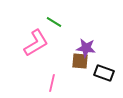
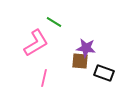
pink line: moved 8 px left, 5 px up
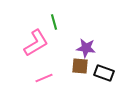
green line: rotated 42 degrees clockwise
brown square: moved 5 px down
pink line: rotated 54 degrees clockwise
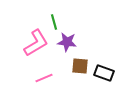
purple star: moved 19 px left, 6 px up
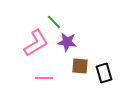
green line: rotated 28 degrees counterclockwise
black rectangle: rotated 54 degrees clockwise
pink line: rotated 24 degrees clockwise
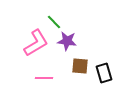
purple star: moved 1 px up
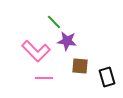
pink L-shape: moved 8 px down; rotated 76 degrees clockwise
black rectangle: moved 3 px right, 4 px down
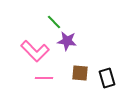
pink L-shape: moved 1 px left
brown square: moved 7 px down
black rectangle: moved 1 px down
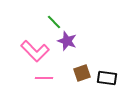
purple star: rotated 12 degrees clockwise
brown square: moved 2 px right; rotated 24 degrees counterclockwise
black rectangle: rotated 66 degrees counterclockwise
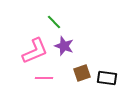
purple star: moved 3 px left, 5 px down
pink L-shape: rotated 68 degrees counterclockwise
